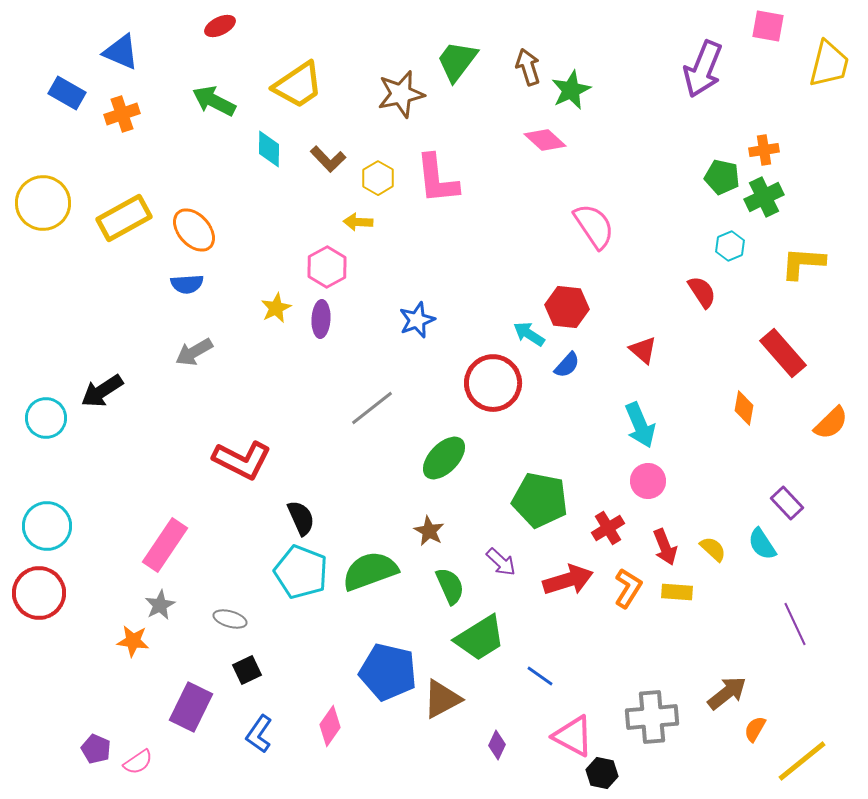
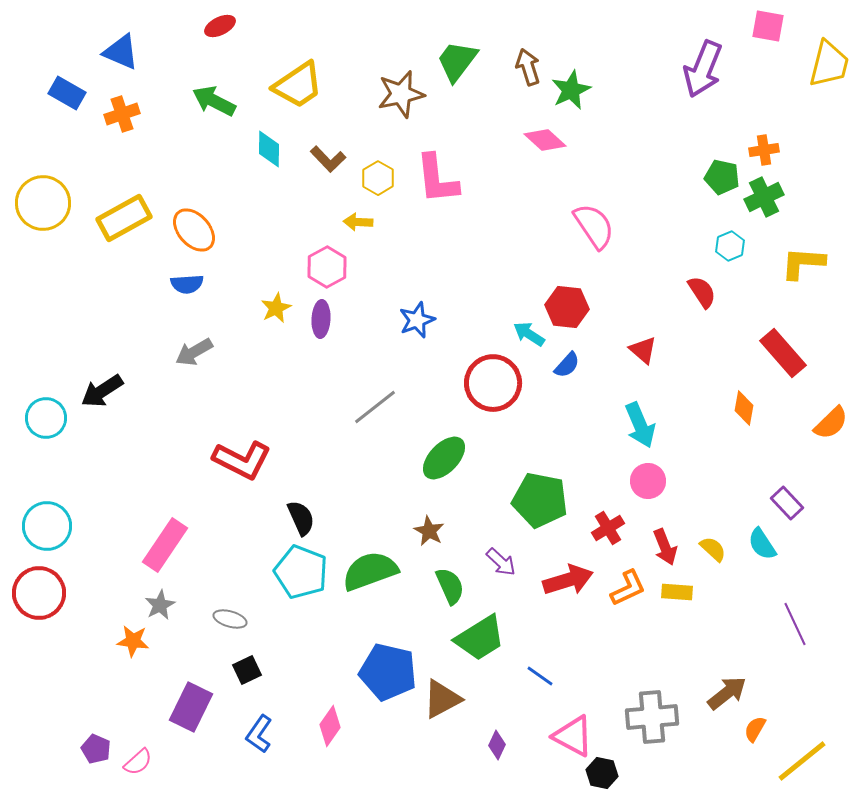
gray line at (372, 408): moved 3 px right, 1 px up
orange L-shape at (628, 588): rotated 33 degrees clockwise
pink semicircle at (138, 762): rotated 8 degrees counterclockwise
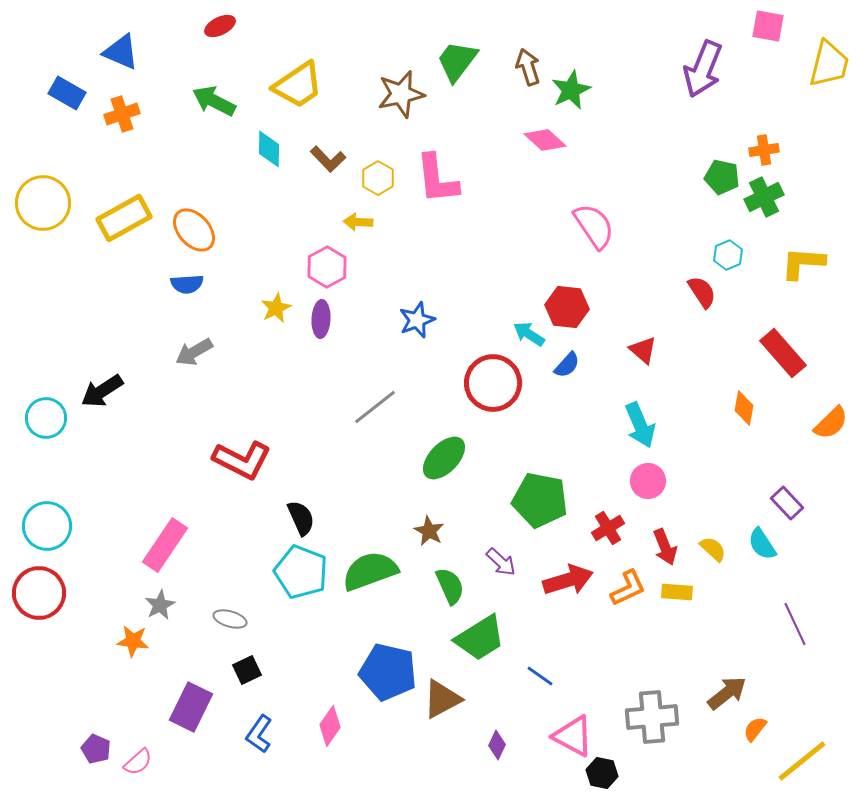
cyan hexagon at (730, 246): moved 2 px left, 9 px down
orange semicircle at (755, 729): rotated 8 degrees clockwise
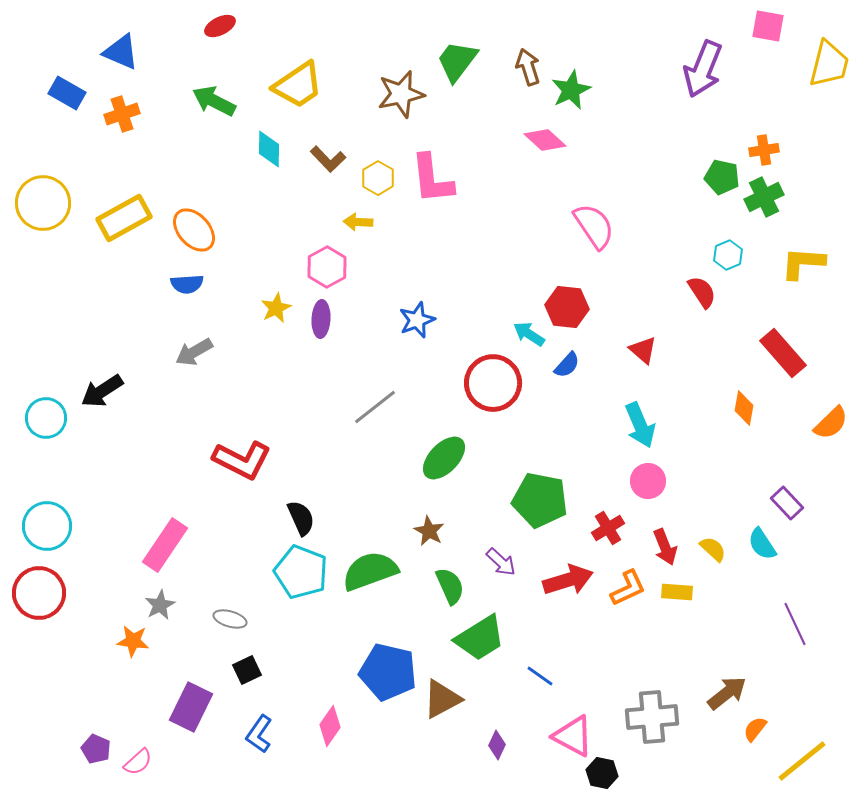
pink L-shape at (437, 179): moved 5 px left
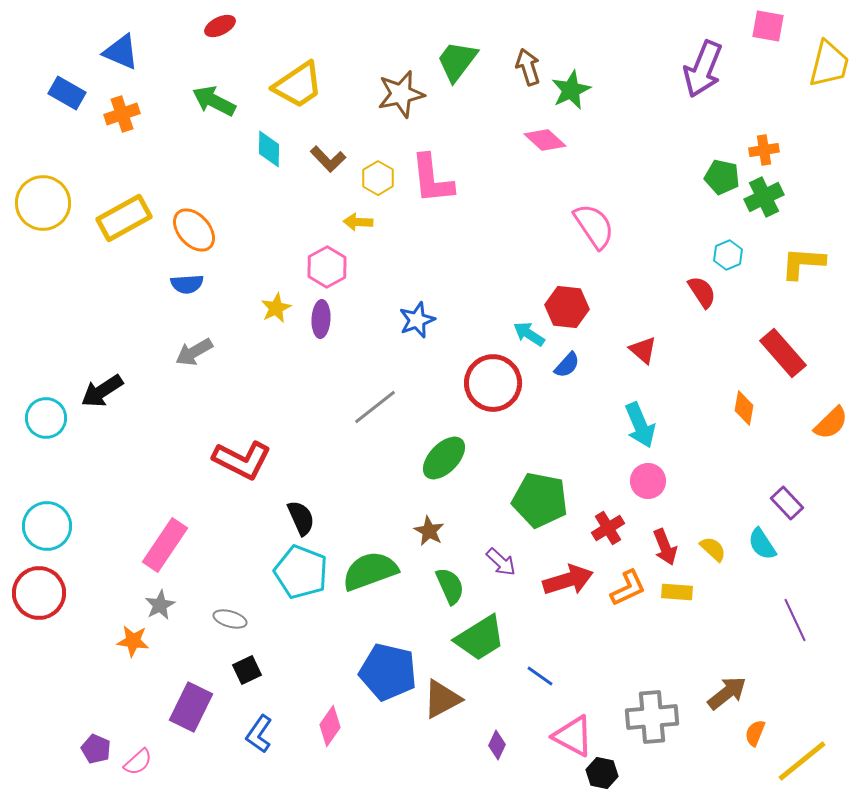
purple line at (795, 624): moved 4 px up
orange semicircle at (755, 729): moved 4 px down; rotated 16 degrees counterclockwise
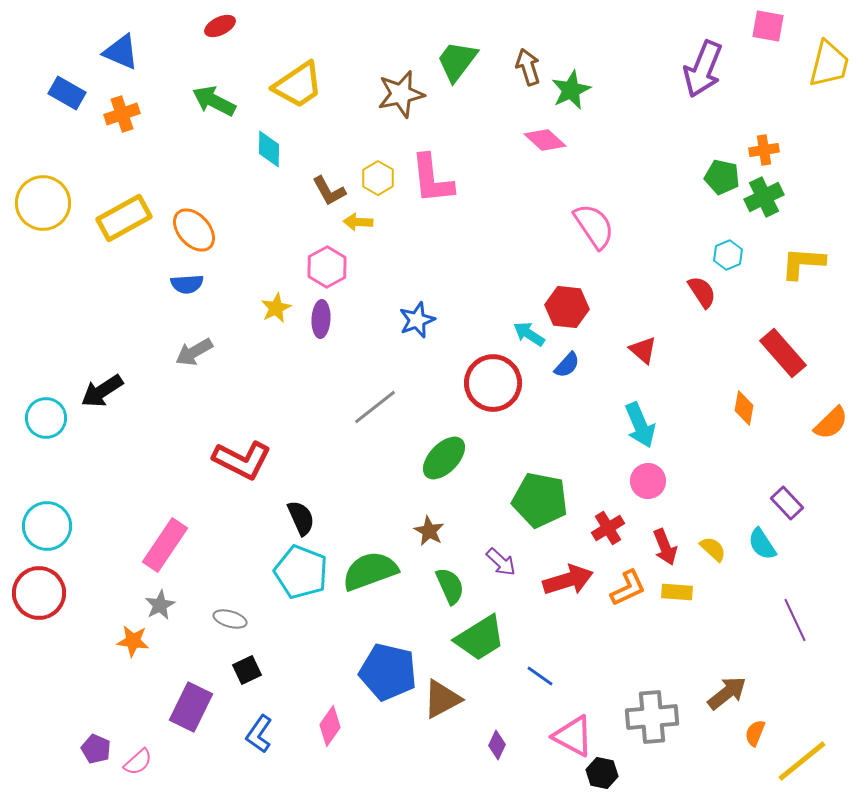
brown L-shape at (328, 159): moved 1 px right, 32 px down; rotated 15 degrees clockwise
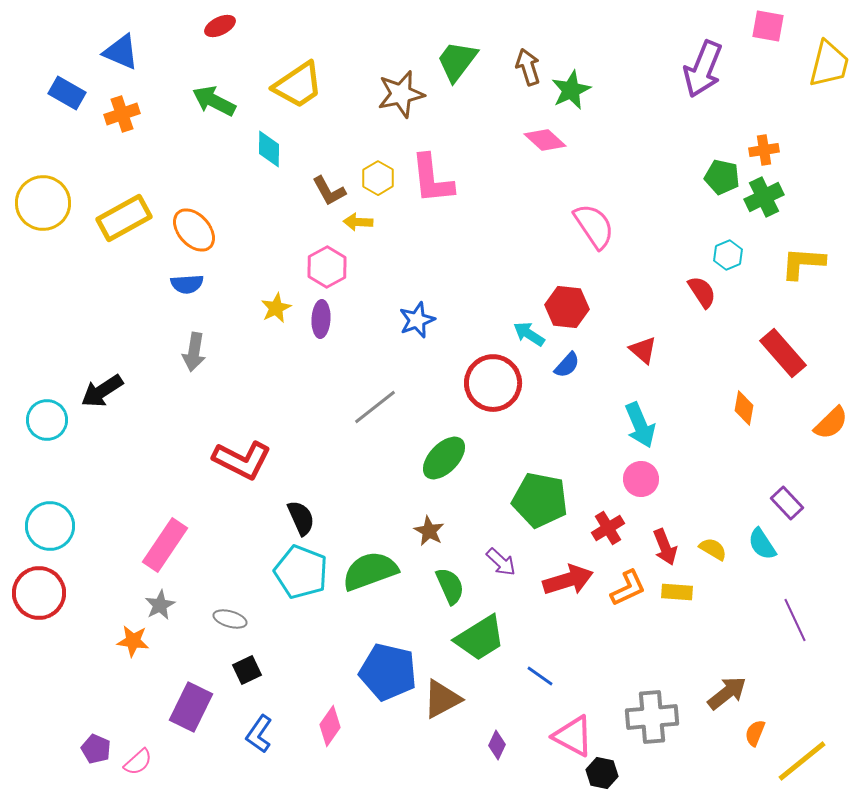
gray arrow at (194, 352): rotated 51 degrees counterclockwise
cyan circle at (46, 418): moved 1 px right, 2 px down
pink circle at (648, 481): moved 7 px left, 2 px up
cyan circle at (47, 526): moved 3 px right
yellow semicircle at (713, 549): rotated 12 degrees counterclockwise
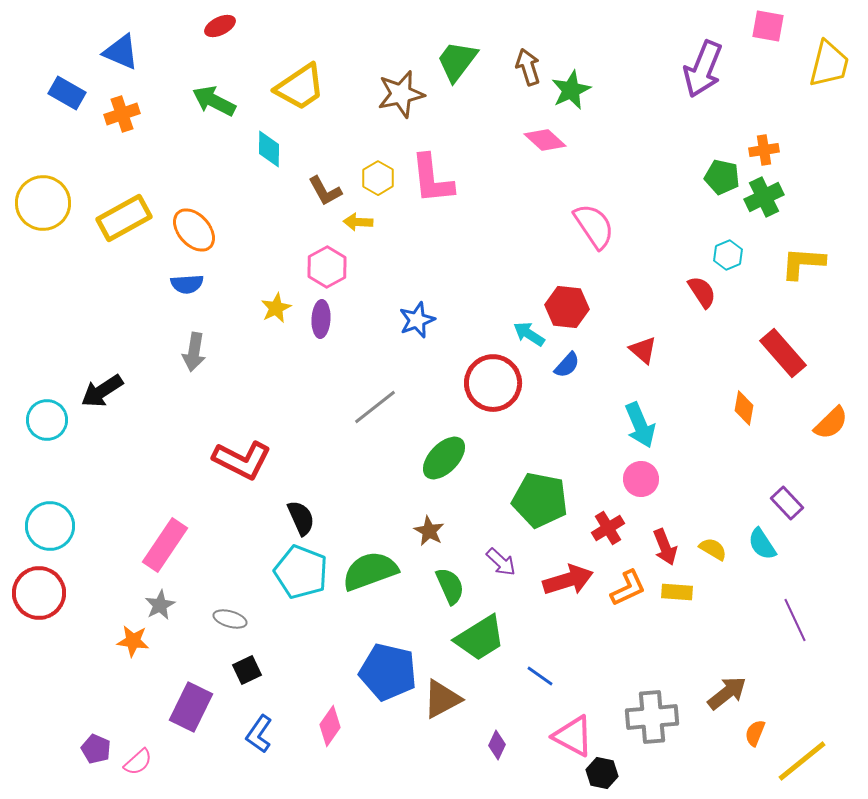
yellow trapezoid at (298, 85): moved 2 px right, 2 px down
brown L-shape at (329, 191): moved 4 px left
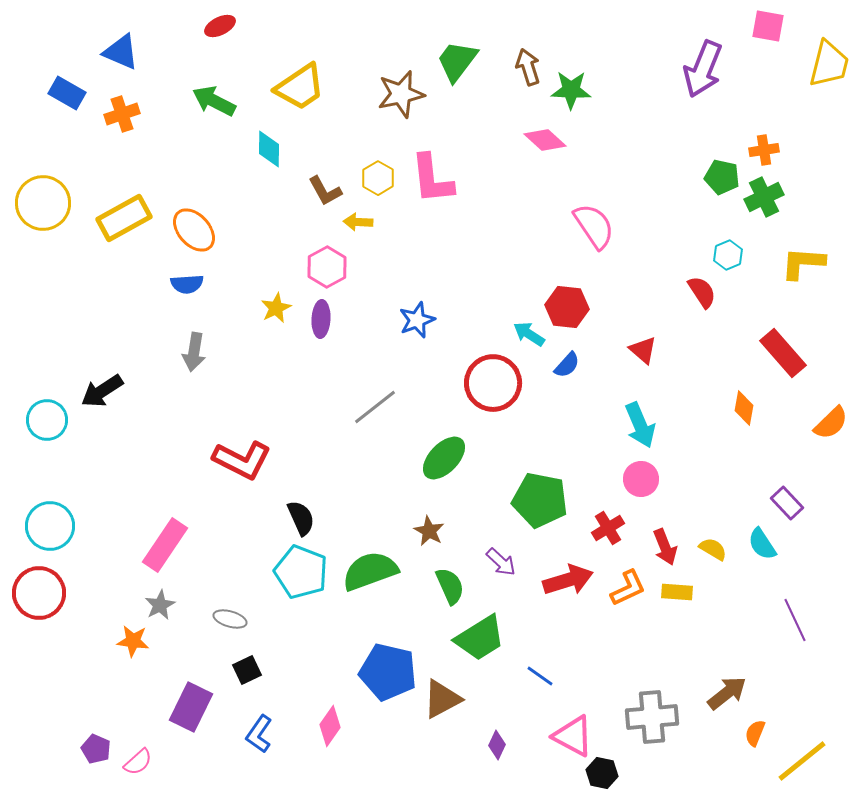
green star at (571, 90): rotated 27 degrees clockwise
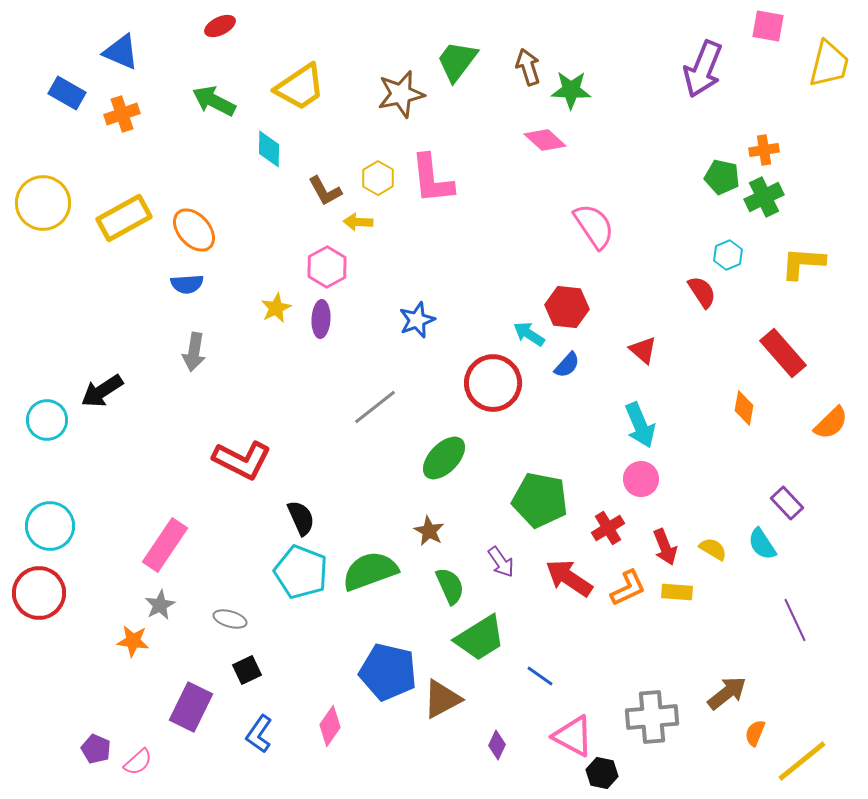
purple arrow at (501, 562): rotated 12 degrees clockwise
red arrow at (568, 580): moved 1 px right, 2 px up; rotated 129 degrees counterclockwise
